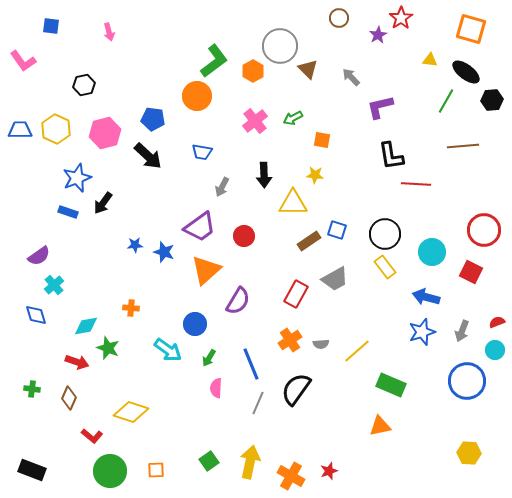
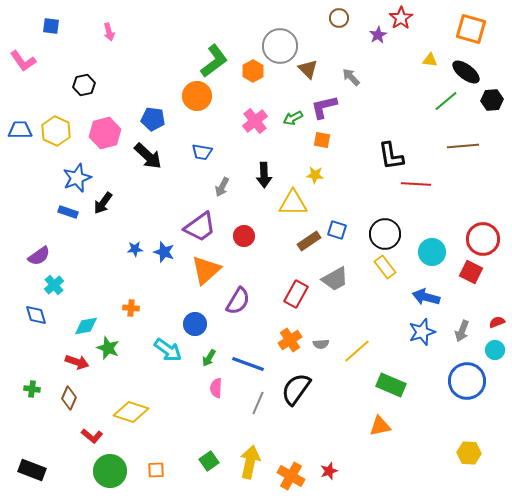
green line at (446, 101): rotated 20 degrees clockwise
purple L-shape at (380, 107): moved 56 px left
yellow hexagon at (56, 129): moved 2 px down
red circle at (484, 230): moved 1 px left, 9 px down
blue star at (135, 245): moved 4 px down
blue line at (251, 364): moved 3 px left; rotated 48 degrees counterclockwise
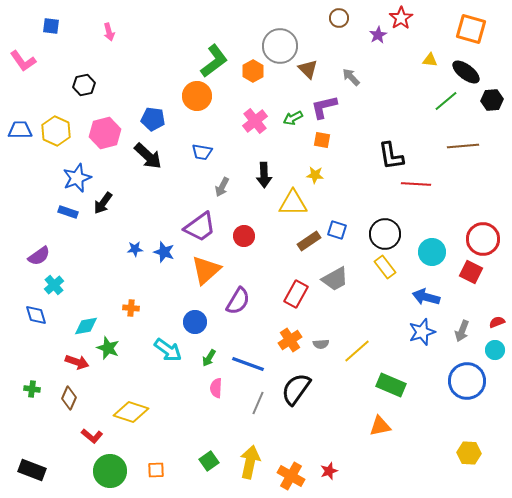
blue circle at (195, 324): moved 2 px up
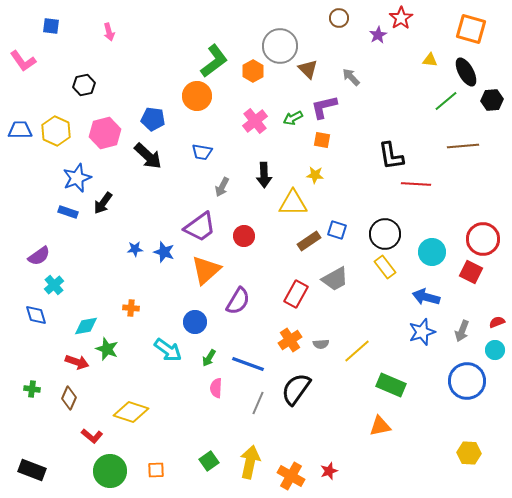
black ellipse at (466, 72): rotated 24 degrees clockwise
green star at (108, 348): moved 1 px left, 1 px down
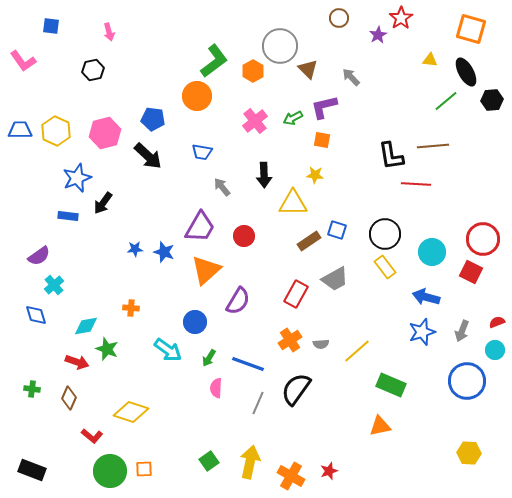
black hexagon at (84, 85): moved 9 px right, 15 px up
brown line at (463, 146): moved 30 px left
gray arrow at (222, 187): rotated 114 degrees clockwise
blue rectangle at (68, 212): moved 4 px down; rotated 12 degrees counterclockwise
purple trapezoid at (200, 227): rotated 24 degrees counterclockwise
orange square at (156, 470): moved 12 px left, 1 px up
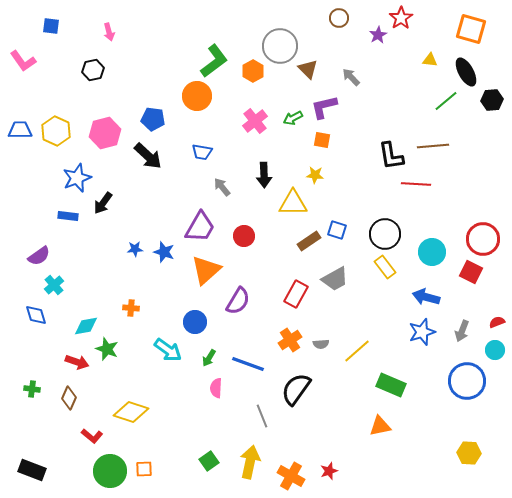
gray line at (258, 403): moved 4 px right, 13 px down; rotated 45 degrees counterclockwise
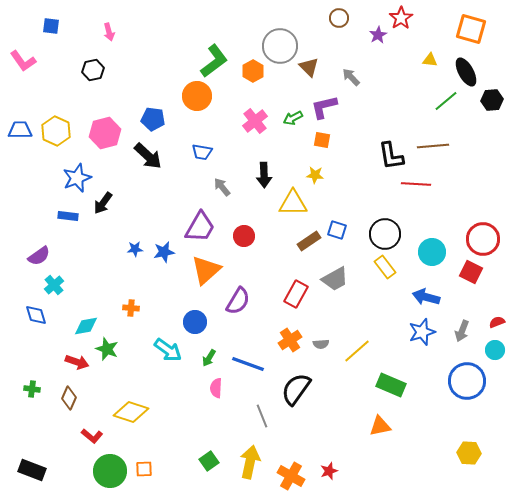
brown triangle at (308, 69): moved 1 px right, 2 px up
blue star at (164, 252): rotated 30 degrees counterclockwise
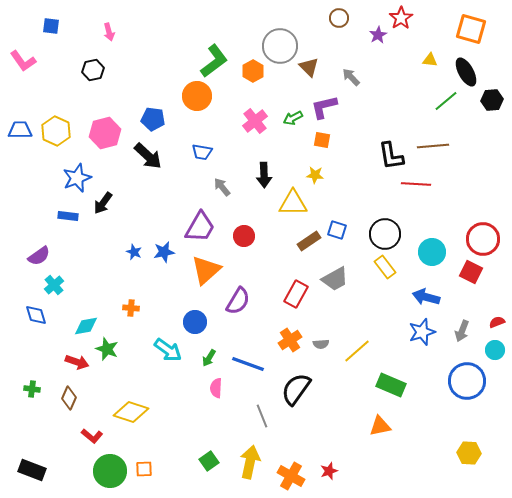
blue star at (135, 249): moved 1 px left, 3 px down; rotated 28 degrees clockwise
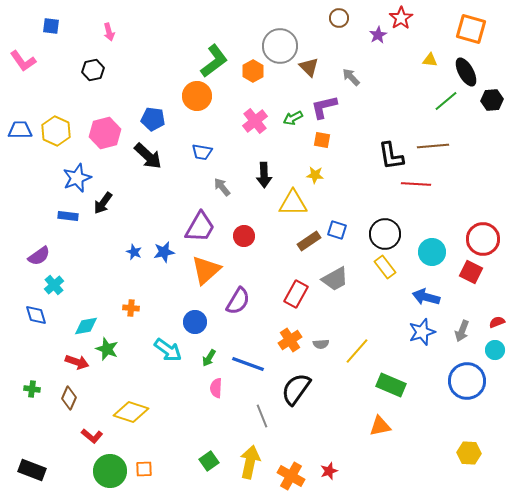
yellow line at (357, 351): rotated 8 degrees counterclockwise
